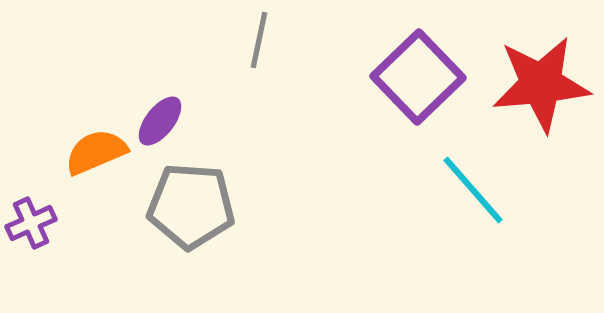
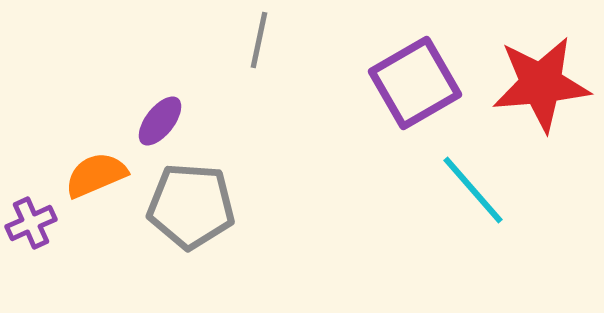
purple square: moved 3 px left, 6 px down; rotated 14 degrees clockwise
orange semicircle: moved 23 px down
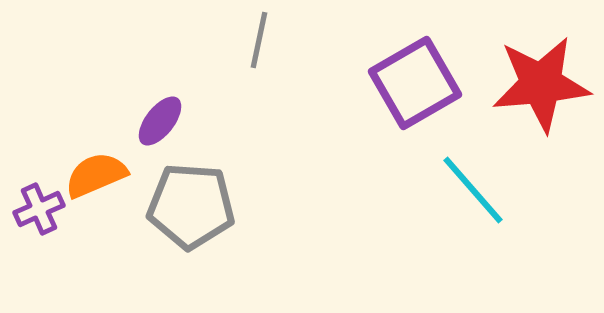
purple cross: moved 8 px right, 14 px up
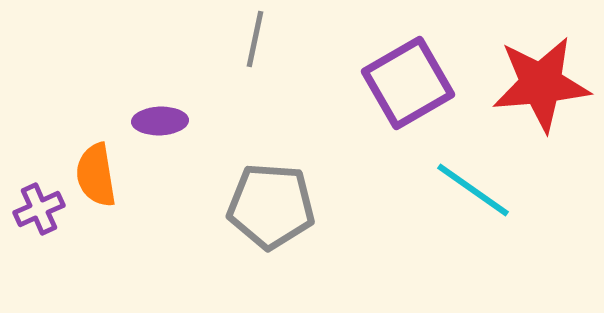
gray line: moved 4 px left, 1 px up
purple square: moved 7 px left
purple ellipse: rotated 50 degrees clockwise
orange semicircle: rotated 76 degrees counterclockwise
cyan line: rotated 14 degrees counterclockwise
gray pentagon: moved 80 px right
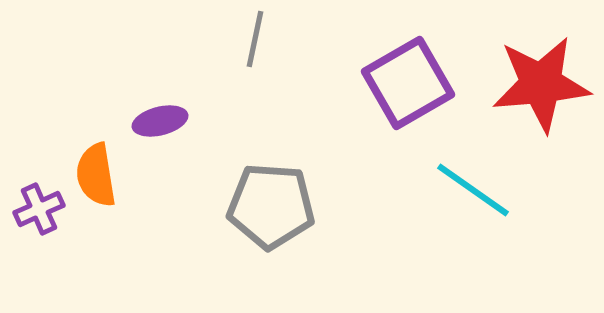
purple ellipse: rotated 12 degrees counterclockwise
